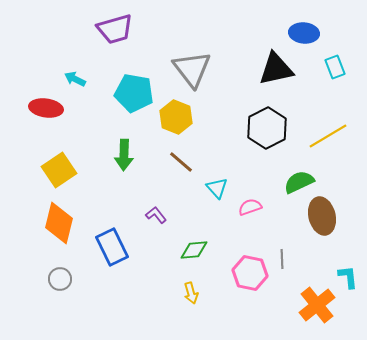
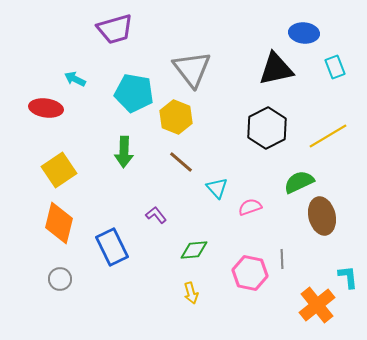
green arrow: moved 3 px up
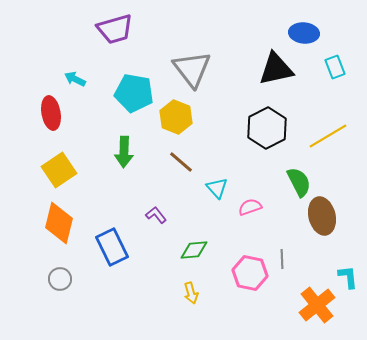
red ellipse: moved 5 px right, 5 px down; rotated 72 degrees clockwise
green semicircle: rotated 88 degrees clockwise
